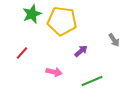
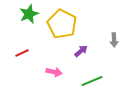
green star: moved 3 px left
yellow pentagon: moved 3 px down; rotated 20 degrees clockwise
gray arrow: rotated 32 degrees clockwise
red line: rotated 24 degrees clockwise
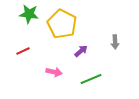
green star: rotated 30 degrees clockwise
gray arrow: moved 1 px right, 2 px down
red line: moved 1 px right, 2 px up
green line: moved 1 px left, 2 px up
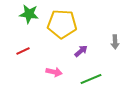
yellow pentagon: rotated 24 degrees counterclockwise
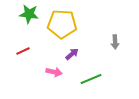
purple arrow: moved 9 px left, 3 px down
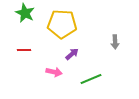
green star: moved 4 px left, 1 px up; rotated 18 degrees clockwise
red line: moved 1 px right, 1 px up; rotated 24 degrees clockwise
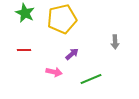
yellow pentagon: moved 5 px up; rotated 16 degrees counterclockwise
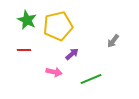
green star: moved 2 px right, 7 px down
yellow pentagon: moved 4 px left, 7 px down
gray arrow: moved 2 px left, 1 px up; rotated 40 degrees clockwise
